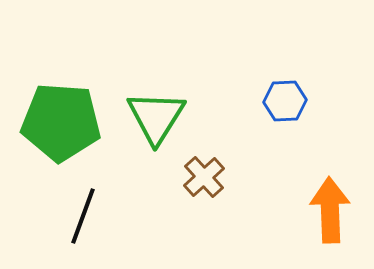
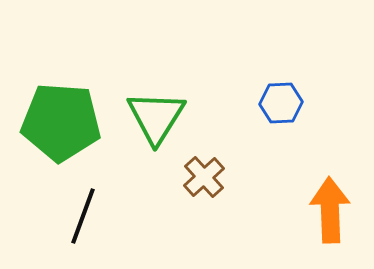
blue hexagon: moved 4 px left, 2 px down
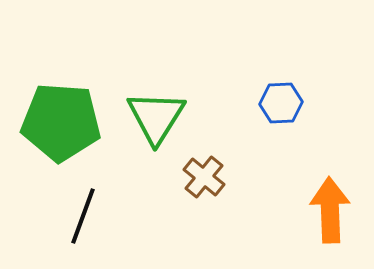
brown cross: rotated 9 degrees counterclockwise
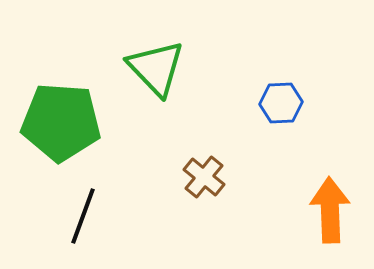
green triangle: moved 49 px up; rotated 16 degrees counterclockwise
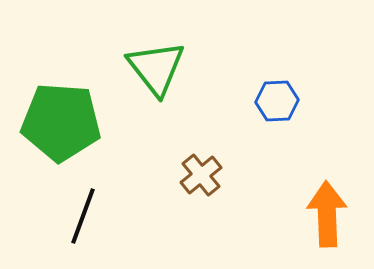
green triangle: rotated 6 degrees clockwise
blue hexagon: moved 4 px left, 2 px up
brown cross: moved 3 px left, 2 px up; rotated 12 degrees clockwise
orange arrow: moved 3 px left, 4 px down
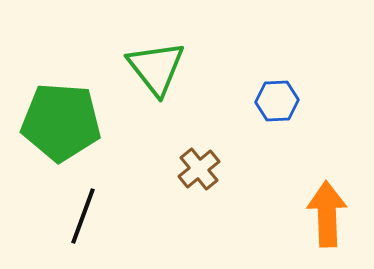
brown cross: moved 2 px left, 6 px up
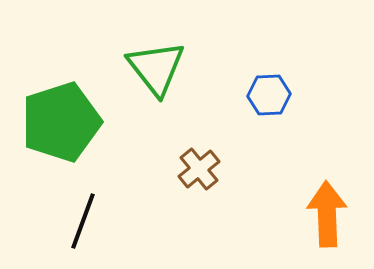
blue hexagon: moved 8 px left, 6 px up
green pentagon: rotated 22 degrees counterclockwise
black line: moved 5 px down
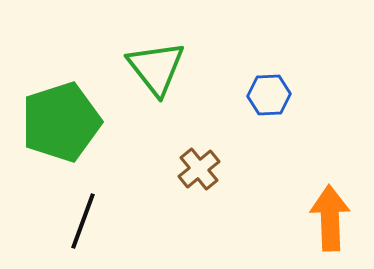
orange arrow: moved 3 px right, 4 px down
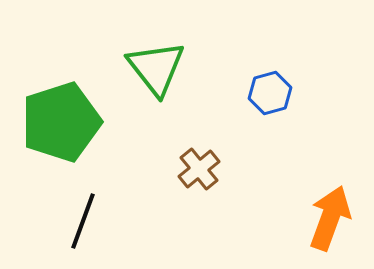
blue hexagon: moved 1 px right, 2 px up; rotated 12 degrees counterclockwise
orange arrow: rotated 22 degrees clockwise
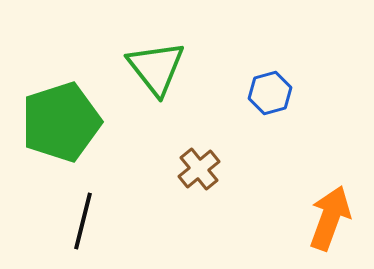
black line: rotated 6 degrees counterclockwise
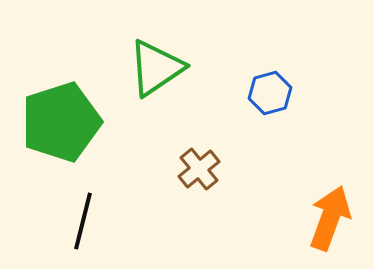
green triangle: rotated 34 degrees clockwise
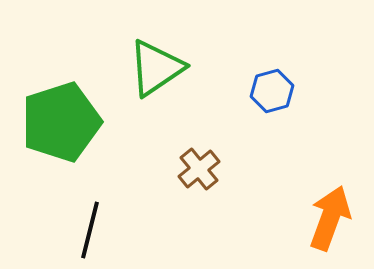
blue hexagon: moved 2 px right, 2 px up
black line: moved 7 px right, 9 px down
